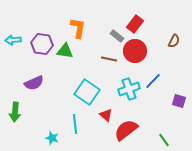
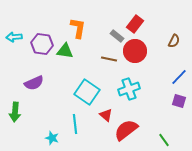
cyan arrow: moved 1 px right, 3 px up
blue line: moved 26 px right, 4 px up
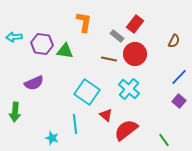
orange L-shape: moved 6 px right, 6 px up
red circle: moved 3 px down
cyan cross: rotated 30 degrees counterclockwise
purple square: rotated 24 degrees clockwise
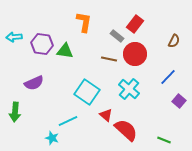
blue line: moved 11 px left
cyan line: moved 7 px left, 3 px up; rotated 72 degrees clockwise
red semicircle: rotated 80 degrees clockwise
green line: rotated 32 degrees counterclockwise
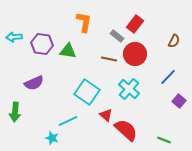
green triangle: moved 3 px right
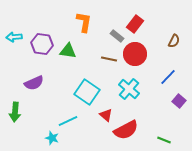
red semicircle: rotated 110 degrees clockwise
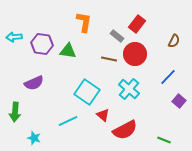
red rectangle: moved 2 px right
red triangle: moved 3 px left
red semicircle: moved 1 px left
cyan star: moved 18 px left
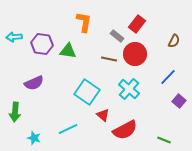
cyan line: moved 8 px down
